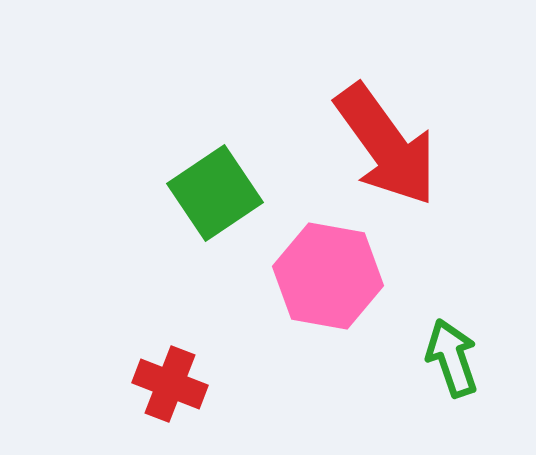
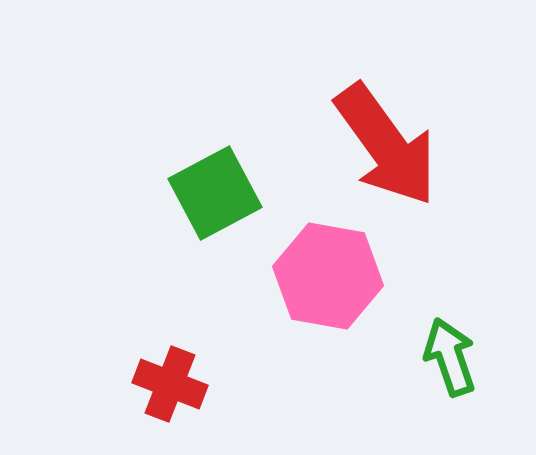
green square: rotated 6 degrees clockwise
green arrow: moved 2 px left, 1 px up
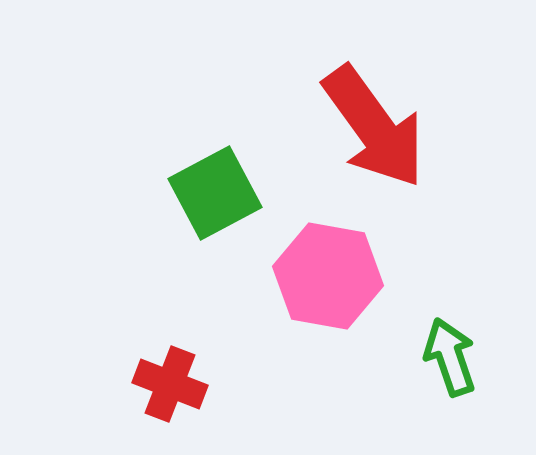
red arrow: moved 12 px left, 18 px up
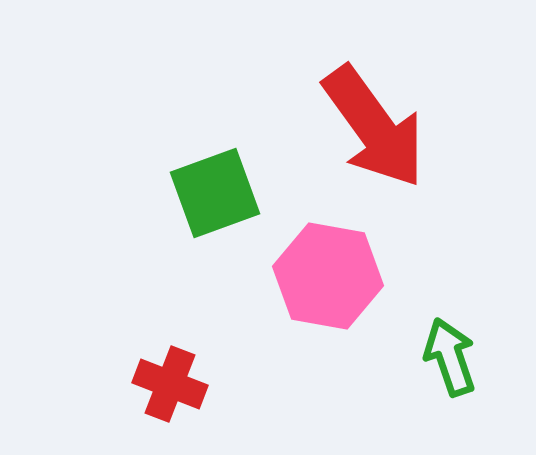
green square: rotated 8 degrees clockwise
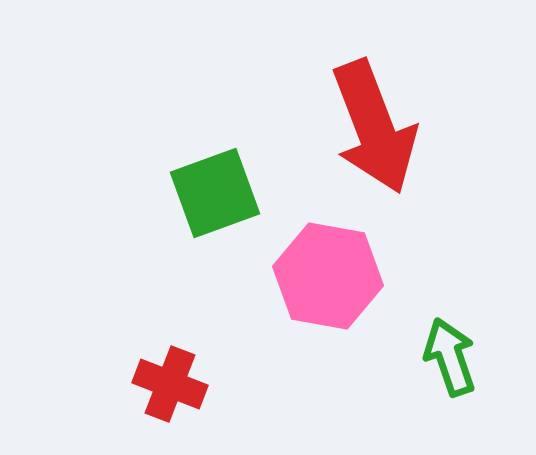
red arrow: rotated 15 degrees clockwise
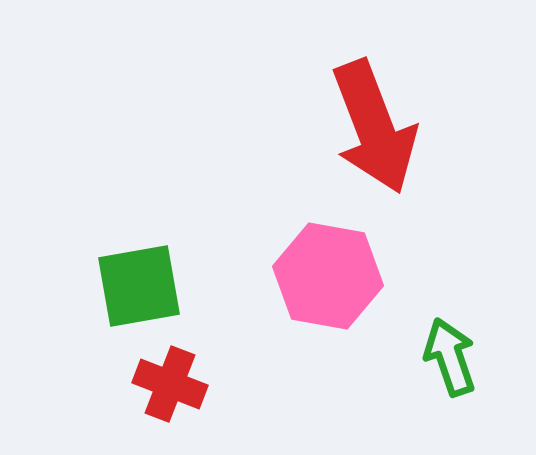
green square: moved 76 px left, 93 px down; rotated 10 degrees clockwise
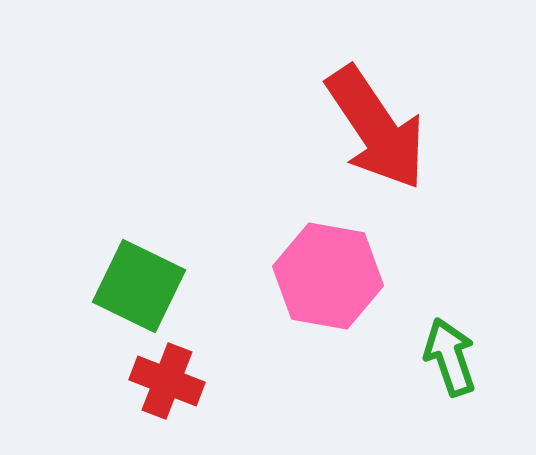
red arrow: moved 2 px right, 1 px down; rotated 13 degrees counterclockwise
green square: rotated 36 degrees clockwise
red cross: moved 3 px left, 3 px up
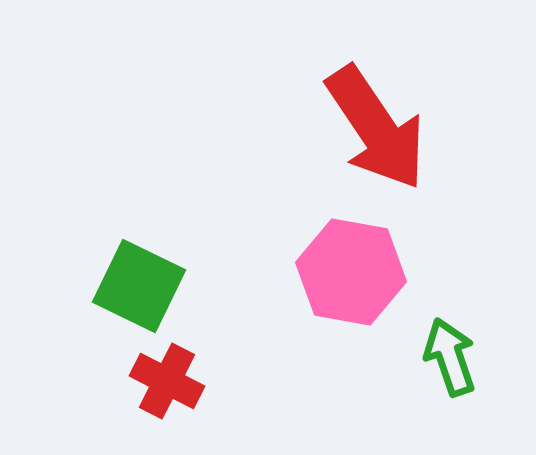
pink hexagon: moved 23 px right, 4 px up
red cross: rotated 6 degrees clockwise
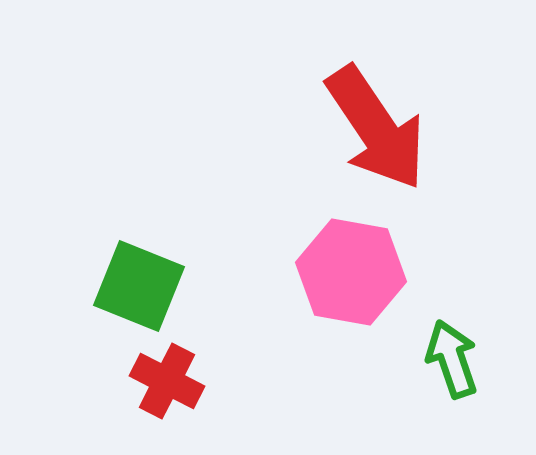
green square: rotated 4 degrees counterclockwise
green arrow: moved 2 px right, 2 px down
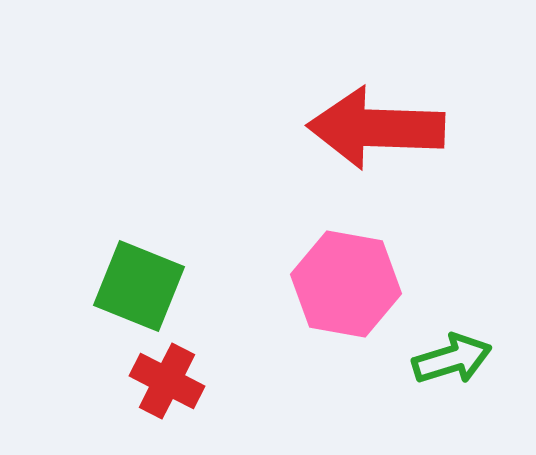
red arrow: rotated 126 degrees clockwise
pink hexagon: moved 5 px left, 12 px down
green arrow: rotated 92 degrees clockwise
